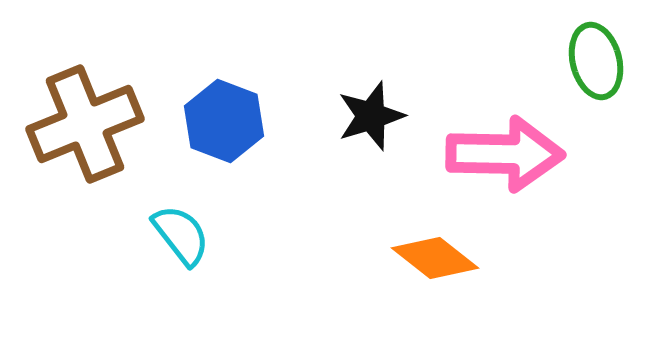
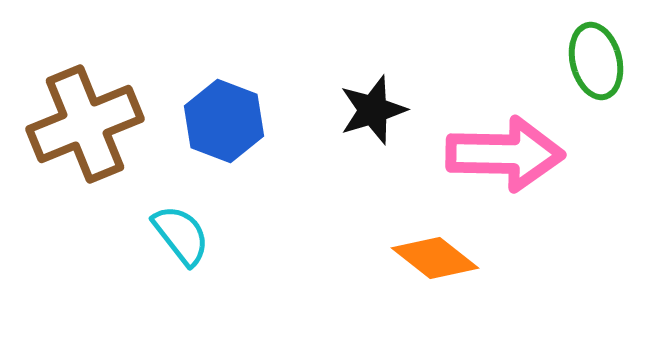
black star: moved 2 px right, 6 px up
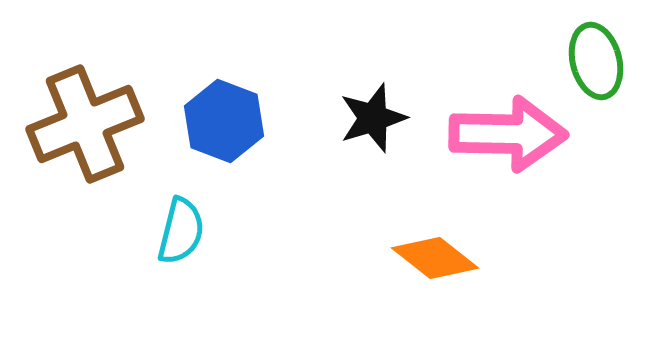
black star: moved 8 px down
pink arrow: moved 3 px right, 20 px up
cyan semicircle: moved 4 px up; rotated 52 degrees clockwise
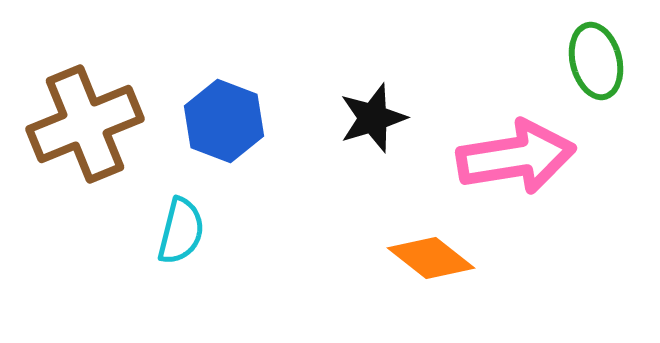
pink arrow: moved 8 px right, 23 px down; rotated 10 degrees counterclockwise
orange diamond: moved 4 px left
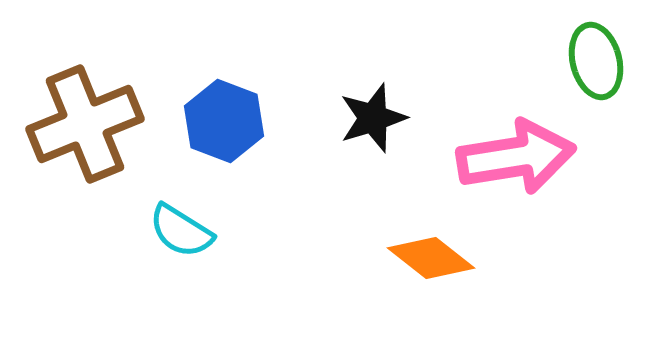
cyan semicircle: rotated 108 degrees clockwise
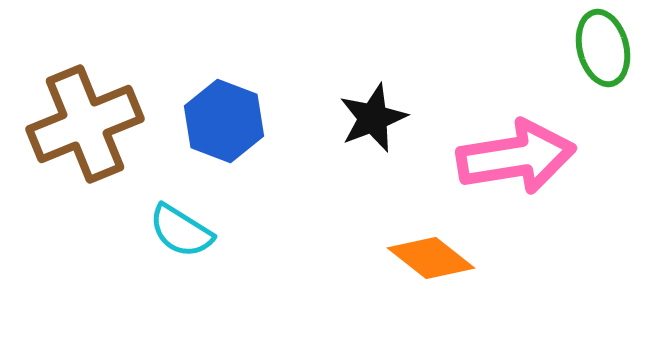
green ellipse: moved 7 px right, 13 px up
black star: rotated 4 degrees counterclockwise
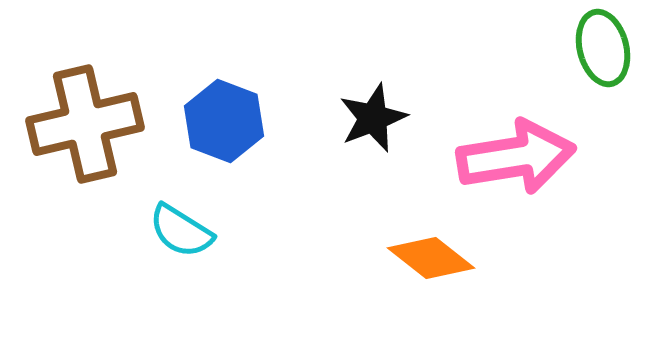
brown cross: rotated 9 degrees clockwise
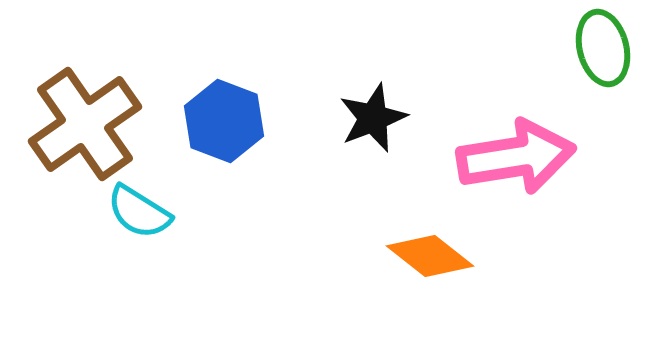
brown cross: rotated 22 degrees counterclockwise
cyan semicircle: moved 42 px left, 19 px up
orange diamond: moved 1 px left, 2 px up
